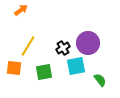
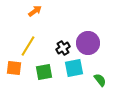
orange arrow: moved 14 px right, 1 px down
cyan square: moved 2 px left, 2 px down
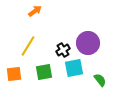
black cross: moved 2 px down
orange square: moved 6 px down; rotated 14 degrees counterclockwise
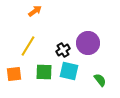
cyan square: moved 5 px left, 3 px down; rotated 24 degrees clockwise
green square: rotated 12 degrees clockwise
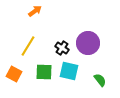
black cross: moved 1 px left, 2 px up; rotated 24 degrees counterclockwise
orange square: rotated 35 degrees clockwise
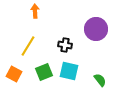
orange arrow: rotated 56 degrees counterclockwise
purple circle: moved 8 px right, 14 px up
black cross: moved 3 px right, 3 px up; rotated 24 degrees counterclockwise
green square: rotated 24 degrees counterclockwise
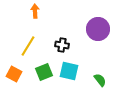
purple circle: moved 2 px right
black cross: moved 3 px left
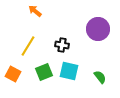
orange arrow: rotated 48 degrees counterclockwise
orange square: moved 1 px left
green semicircle: moved 3 px up
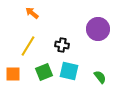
orange arrow: moved 3 px left, 2 px down
orange square: rotated 28 degrees counterclockwise
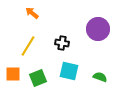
black cross: moved 2 px up
green square: moved 6 px left, 6 px down
green semicircle: rotated 32 degrees counterclockwise
